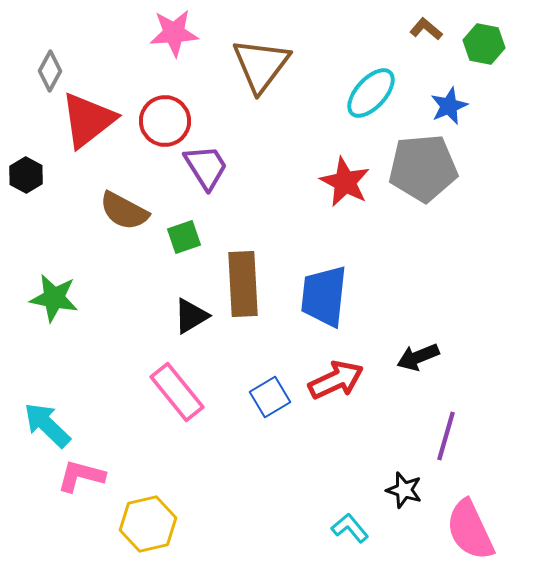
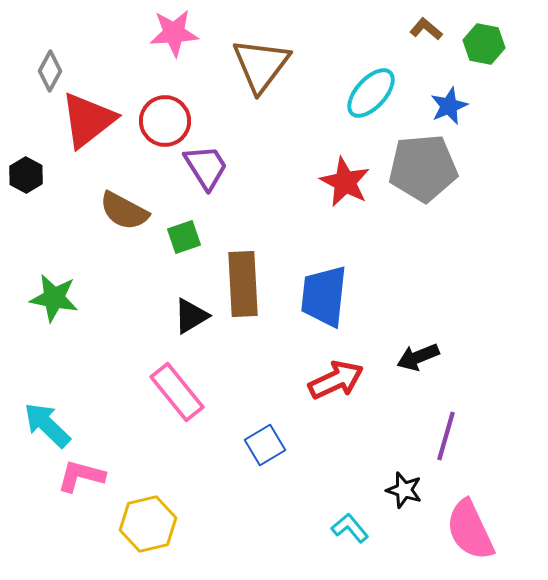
blue square: moved 5 px left, 48 px down
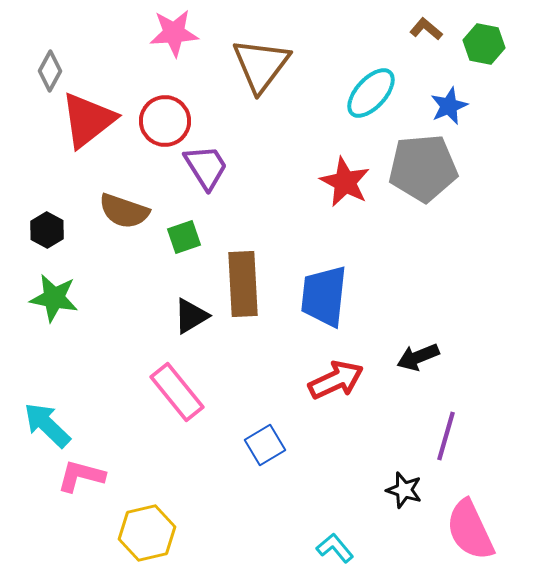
black hexagon: moved 21 px right, 55 px down
brown semicircle: rotated 9 degrees counterclockwise
yellow hexagon: moved 1 px left, 9 px down
cyan L-shape: moved 15 px left, 20 px down
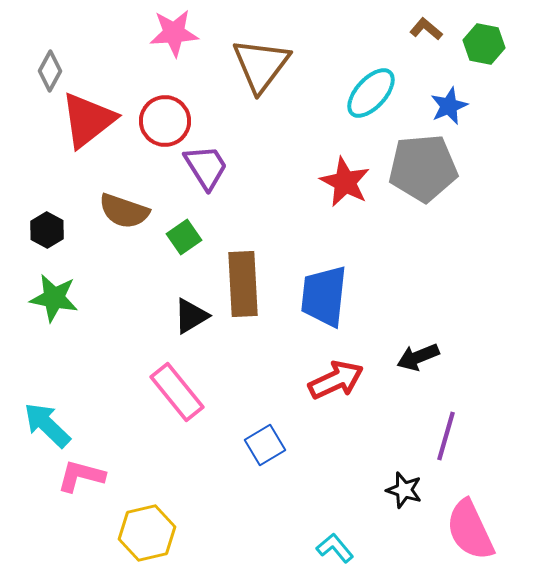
green square: rotated 16 degrees counterclockwise
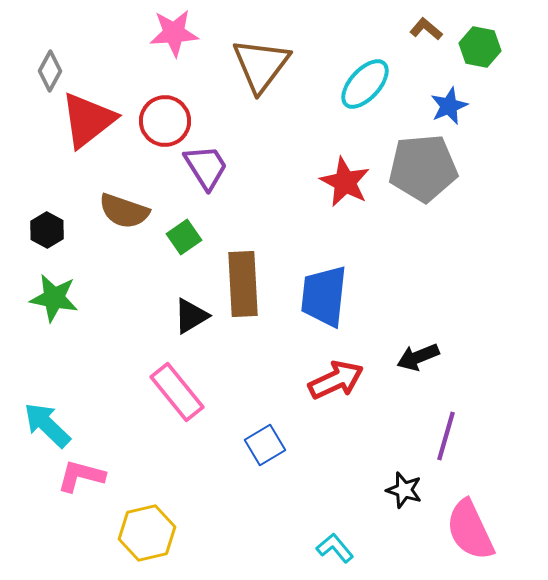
green hexagon: moved 4 px left, 3 px down
cyan ellipse: moved 6 px left, 9 px up
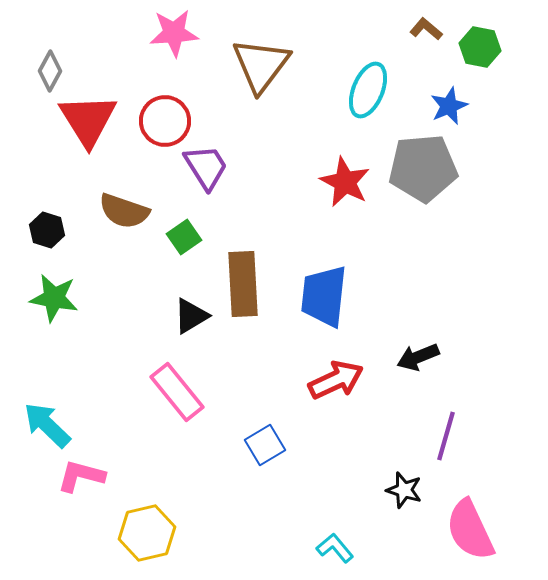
cyan ellipse: moved 3 px right, 6 px down; rotated 20 degrees counterclockwise
red triangle: rotated 24 degrees counterclockwise
black hexagon: rotated 12 degrees counterclockwise
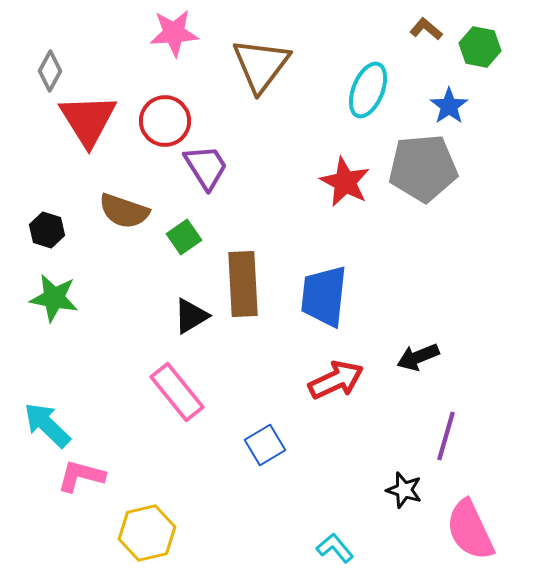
blue star: rotated 12 degrees counterclockwise
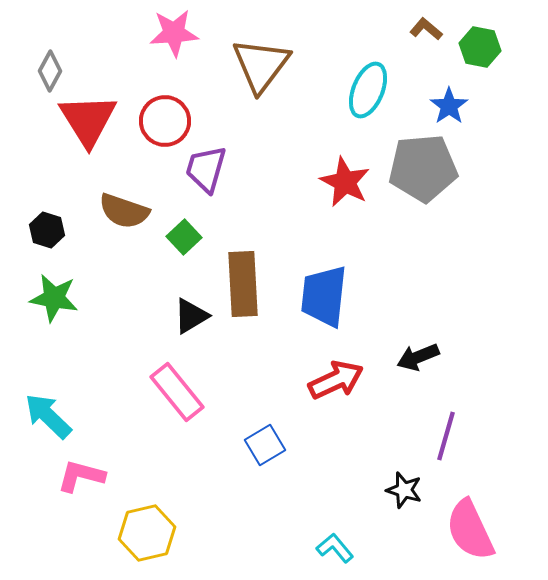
purple trapezoid: moved 2 px down; rotated 132 degrees counterclockwise
green square: rotated 8 degrees counterclockwise
cyan arrow: moved 1 px right, 9 px up
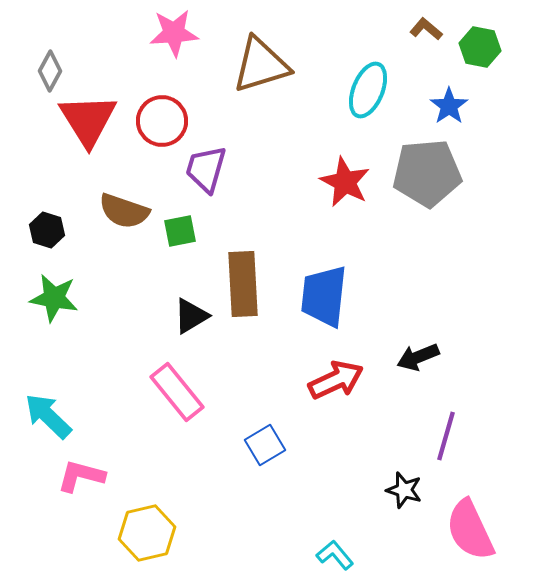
brown triangle: rotated 36 degrees clockwise
red circle: moved 3 px left
gray pentagon: moved 4 px right, 5 px down
green square: moved 4 px left, 6 px up; rotated 32 degrees clockwise
cyan L-shape: moved 7 px down
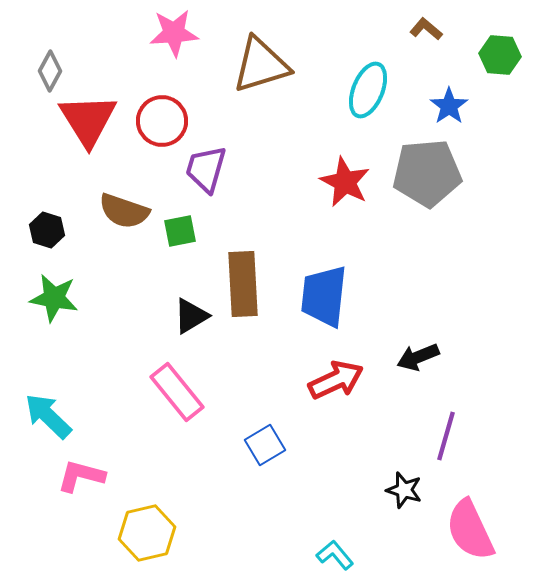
green hexagon: moved 20 px right, 8 px down; rotated 6 degrees counterclockwise
